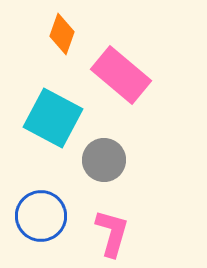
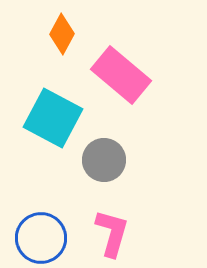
orange diamond: rotated 9 degrees clockwise
blue circle: moved 22 px down
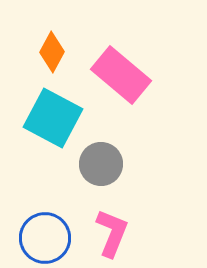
orange diamond: moved 10 px left, 18 px down
gray circle: moved 3 px left, 4 px down
pink L-shape: rotated 6 degrees clockwise
blue circle: moved 4 px right
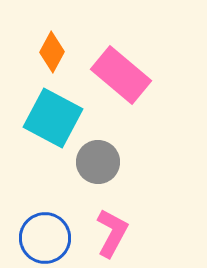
gray circle: moved 3 px left, 2 px up
pink L-shape: rotated 6 degrees clockwise
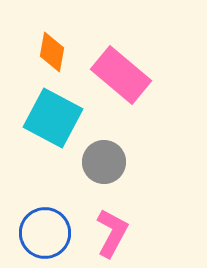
orange diamond: rotated 18 degrees counterclockwise
gray circle: moved 6 px right
blue circle: moved 5 px up
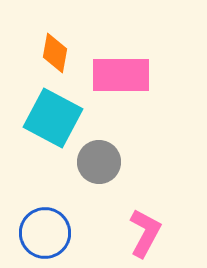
orange diamond: moved 3 px right, 1 px down
pink rectangle: rotated 40 degrees counterclockwise
gray circle: moved 5 px left
pink L-shape: moved 33 px right
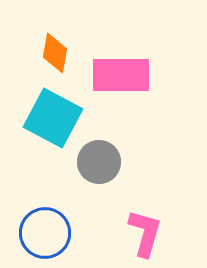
pink L-shape: rotated 12 degrees counterclockwise
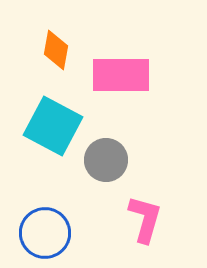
orange diamond: moved 1 px right, 3 px up
cyan square: moved 8 px down
gray circle: moved 7 px right, 2 px up
pink L-shape: moved 14 px up
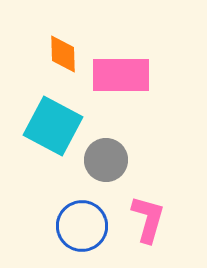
orange diamond: moved 7 px right, 4 px down; rotated 12 degrees counterclockwise
pink L-shape: moved 3 px right
blue circle: moved 37 px right, 7 px up
